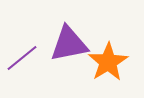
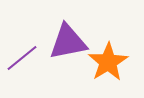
purple triangle: moved 1 px left, 2 px up
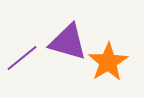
purple triangle: rotated 27 degrees clockwise
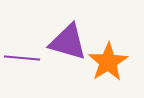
purple line: rotated 44 degrees clockwise
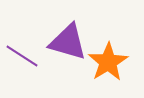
purple line: moved 2 px up; rotated 28 degrees clockwise
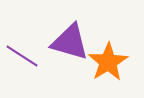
purple triangle: moved 2 px right
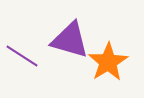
purple triangle: moved 2 px up
